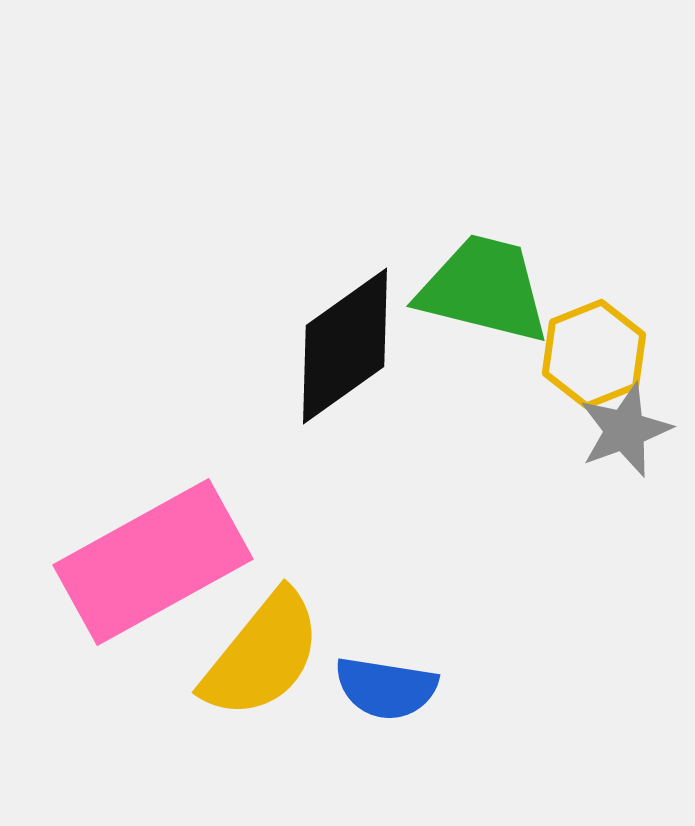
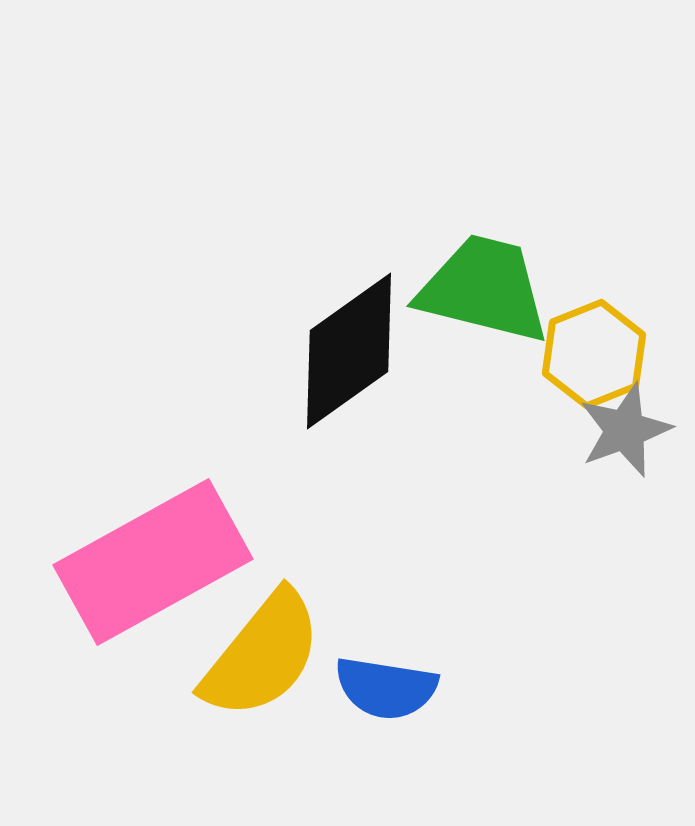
black diamond: moved 4 px right, 5 px down
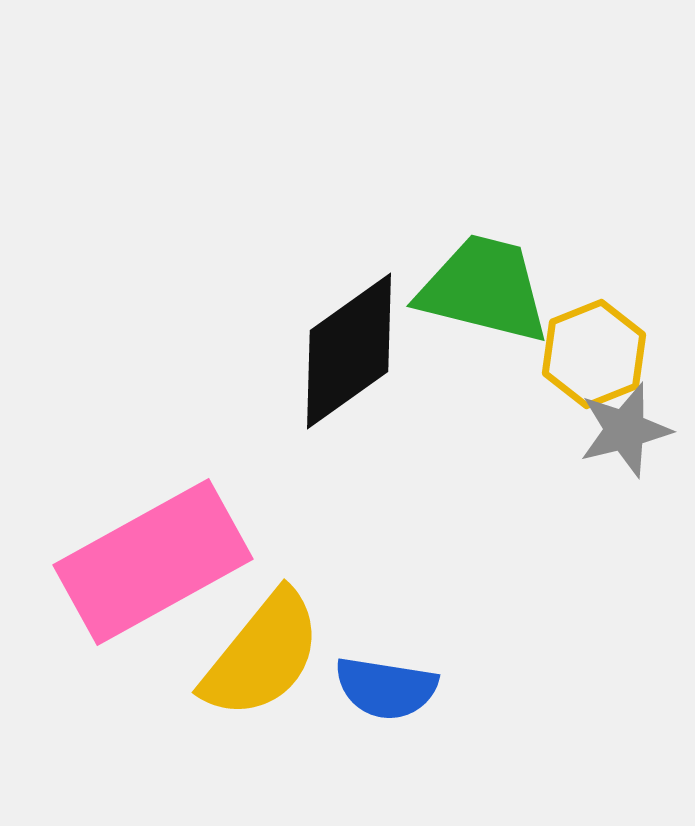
gray star: rotated 6 degrees clockwise
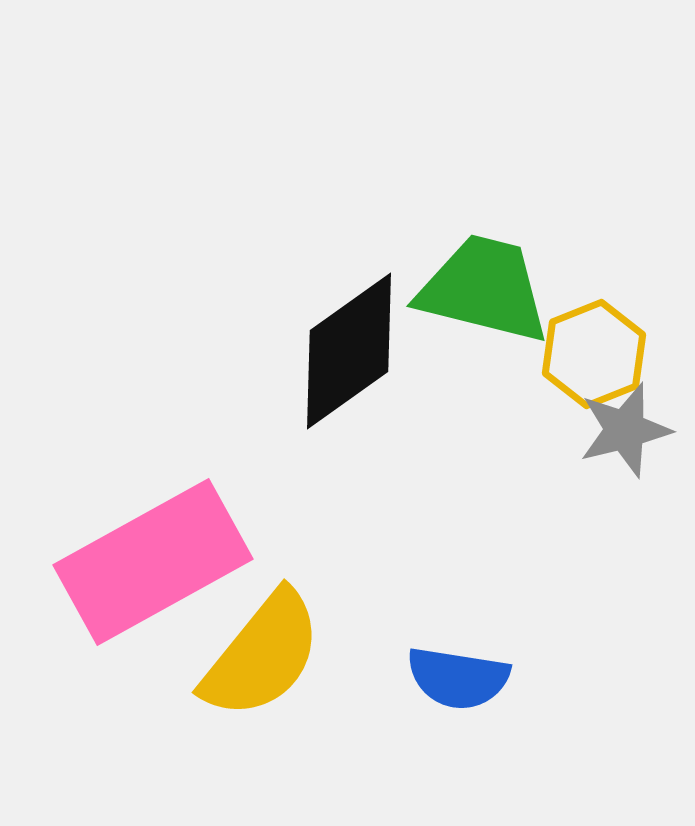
blue semicircle: moved 72 px right, 10 px up
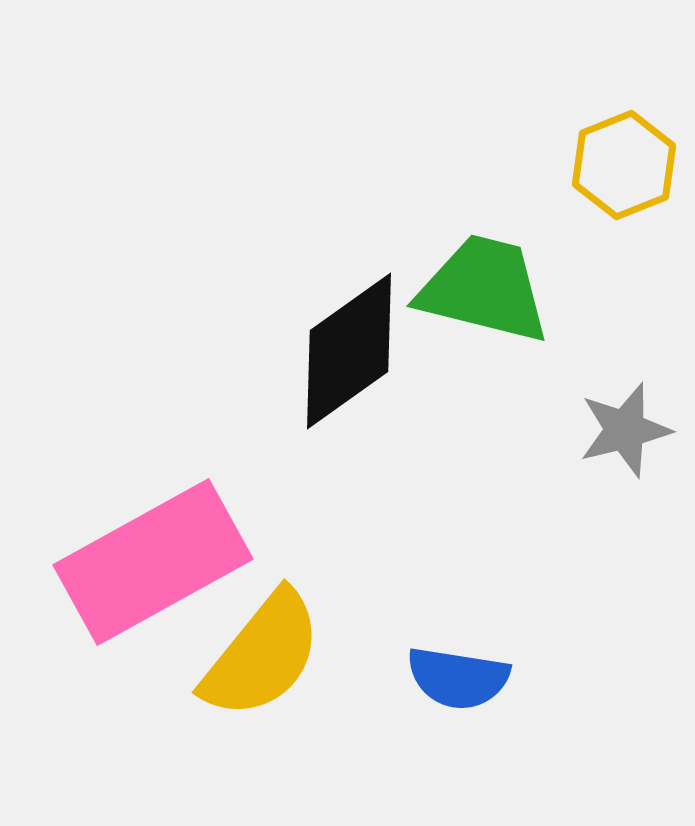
yellow hexagon: moved 30 px right, 189 px up
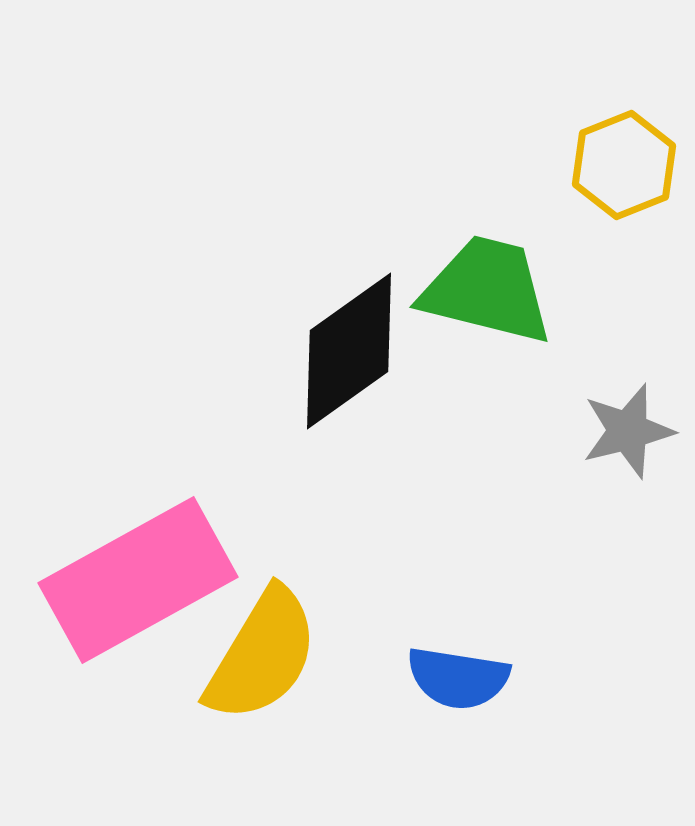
green trapezoid: moved 3 px right, 1 px down
gray star: moved 3 px right, 1 px down
pink rectangle: moved 15 px left, 18 px down
yellow semicircle: rotated 8 degrees counterclockwise
